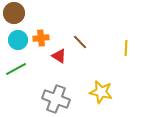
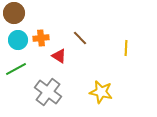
brown line: moved 4 px up
gray cross: moved 8 px left, 7 px up; rotated 16 degrees clockwise
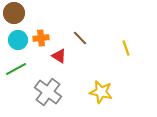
yellow line: rotated 21 degrees counterclockwise
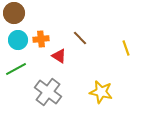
orange cross: moved 1 px down
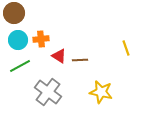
brown line: moved 22 px down; rotated 49 degrees counterclockwise
green line: moved 4 px right, 3 px up
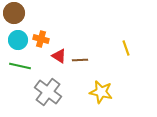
orange cross: rotated 21 degrees clockwise
green line: rotated 40 degrees clockwise
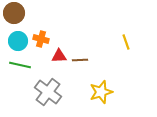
cyan circle: moved 1 px down
yellow line: moved 6 px up
red triangle: rotated 35 degrees counterclockwise
green line: moved 1 px up
yellow star: rotated 30 degrees counterclockwise
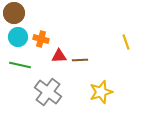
cyan circle: moved 4 px up
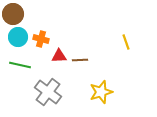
brown circle: moved 1 px left, 1 px down
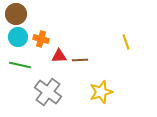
brown circle: moved 3 px right
